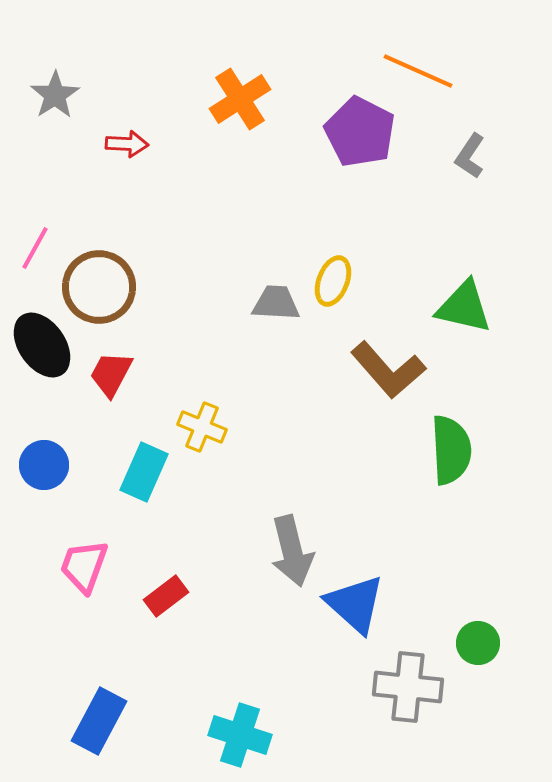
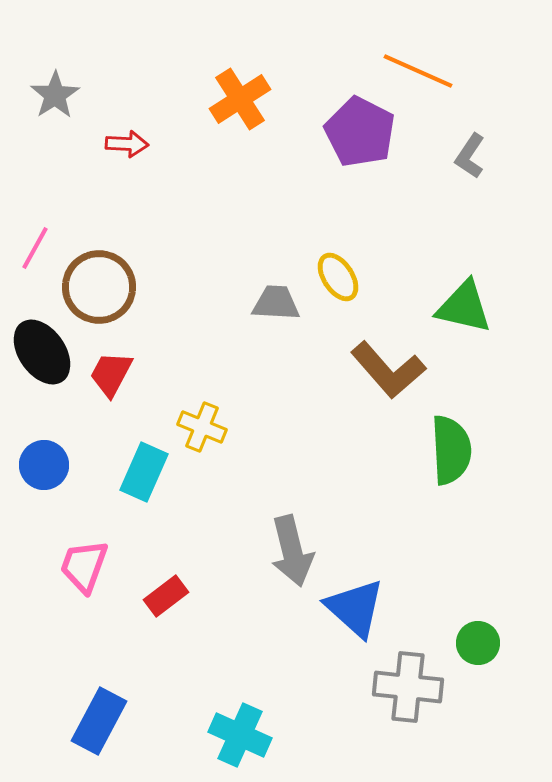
yellow ellipse: moved 5 px right, 4 px up; rotated 54 degrees counterclockwise
black ellipse: moved 7 px down
blue triangle: moved 4 px down
cyan cross: rotated 6 degrees clockwise
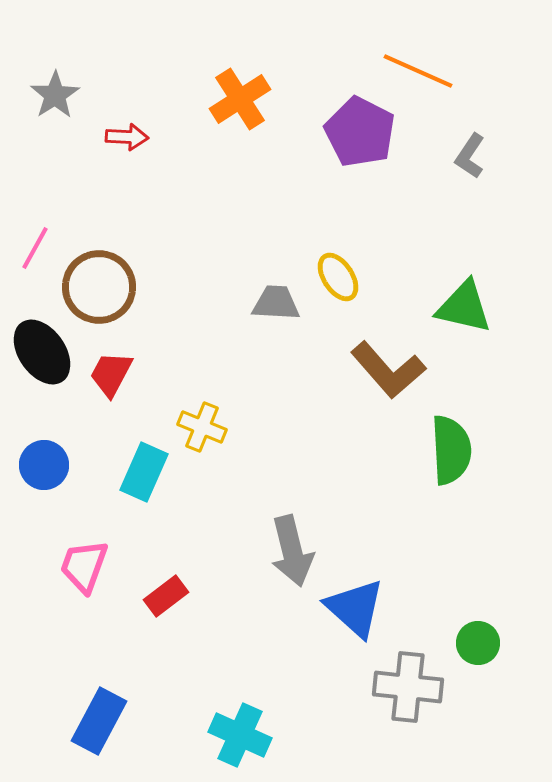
red arrow: moved 7 px up
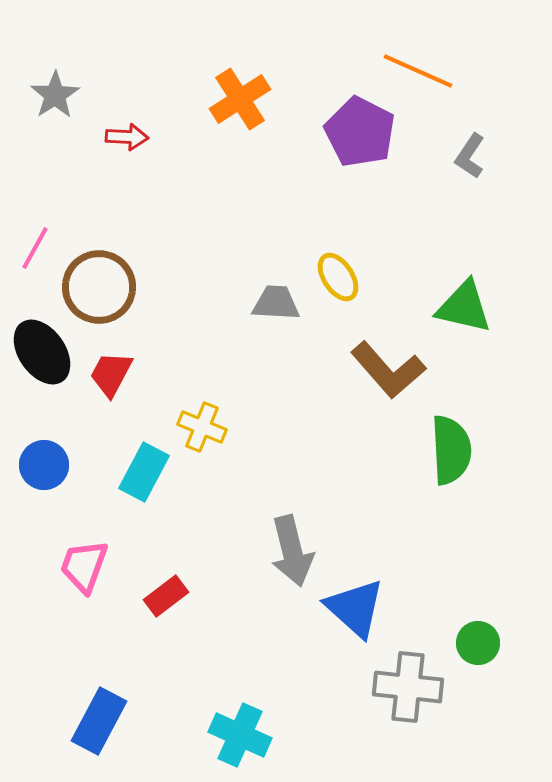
cyan rectangle: rotated 4 degrees clockwise
